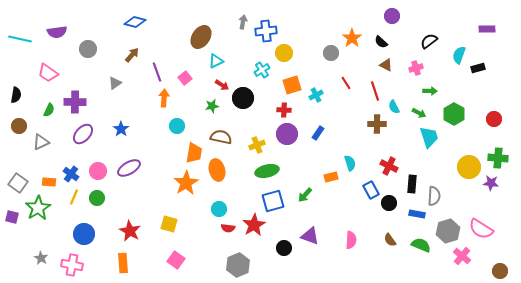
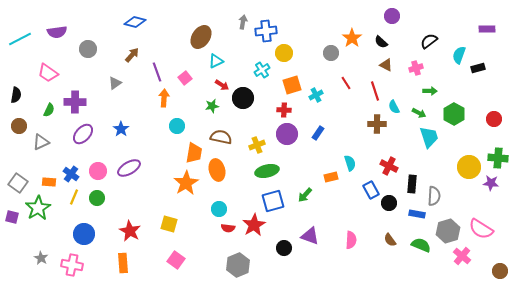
cyan line at (20, 39): rotated 40 degrees counterclockwise
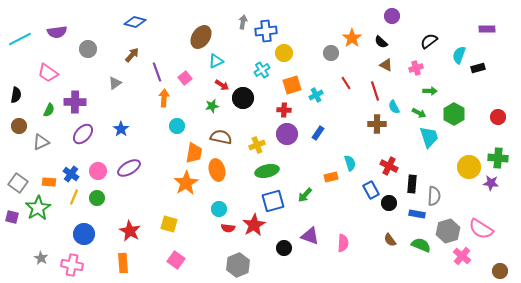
red circle at (494, 119): moved 4 px right, 2 px up
pink semicircle at (351, 240): moved 8 px left, 3 px down
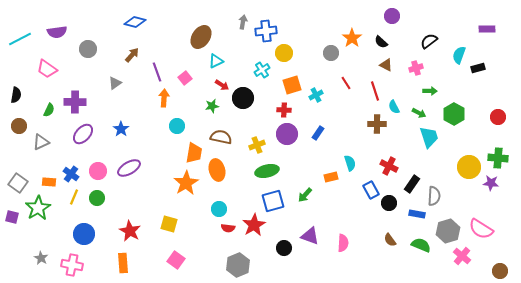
pink trapezoid at (48, 73): moved 1 px left, 4 px up
black rectangle at (412, 184): rotated 30 degrees clockwise
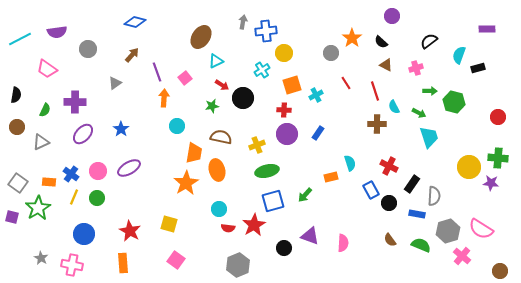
green semicircle at (49, 110): moved 4 px left
green hexagon at (454, 114): moved 12 px up; rotated 15 degrees counterclockwise
brown circle at (19, 126): moved 2 px left, 1 px down
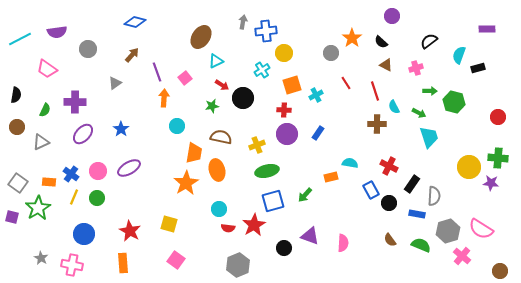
cyan semicircle at (350, 163): rotated 63 degrees counterclockwise
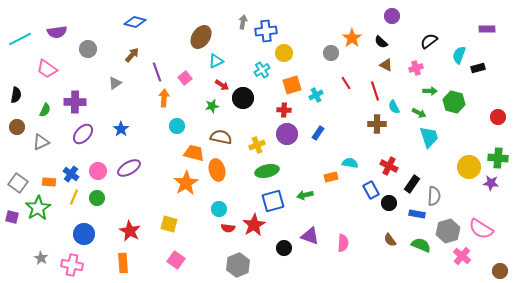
orange trapezoid at (194, 153): rotated 85 degrees counterclockwise
green arrow at (305, 195): rotated 35 degrees clockwise
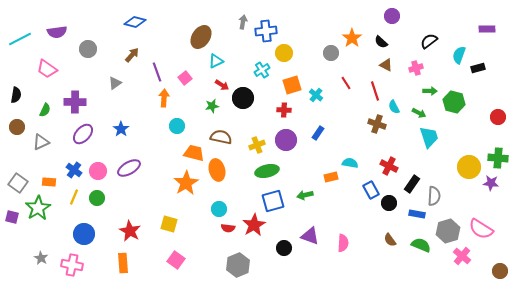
cyan cross at (316, 95): rotated 24 degrees counterclockwise
brown cross at (377, 124): rotated 18 degrees clockwise
purple circle at (287, 134): moved 1 px left, 6 px down
blue cross at (71, 174): moved 3 px right, 4 px up
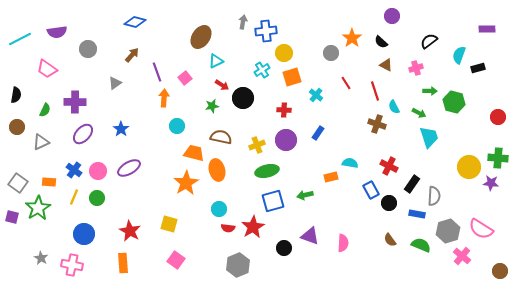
orange square at (292, 85): moved 8 px up
red star at (254, 225): moved 1 px left, 2 px down
